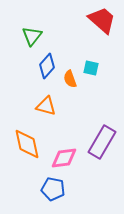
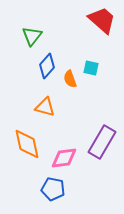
orange triangle: moved 1 px left, 1 px down
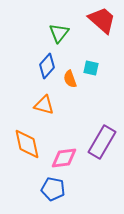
green triangle: moved 27 px right, 3 px up
orange triangle: moved 1 px left, 2 px up
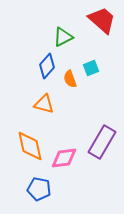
green triangle: moved 4 px right, 4 px down; rotated 25 degrees clockwise
cyan square: rotated 35 degrees counterclockwise
orange triangle: moved 1 px up
orange diamond: moved 3 px right, 2 px down
blue pentagon: moved 14 px left
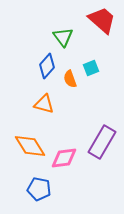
green triangle: rotated 40 degrees counterclockwise
orange diamond: rotated 20 degrees counterclockwise
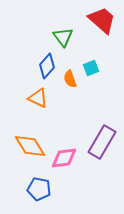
orange triangle: moved 6 px left, 6 px up; rotated 10 degrees clockwise
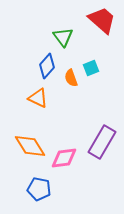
orange semicircle: moved 1 px right, 1 px up
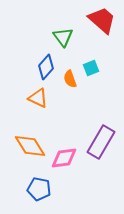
blue diamond: moved 1 px left, 1 px down
orange semicircle: moved 1 px left, 1 px down
purple rectangle: moved 1 px left
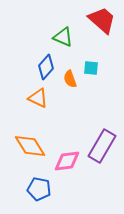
green triangle: rotated 30 degrees counterclockwise
cyan square: rotated 28 degrees clockwise
purple rectangle: moved 1 px right, 4 px down
pink diamond: moved 3 px right, 3 px down
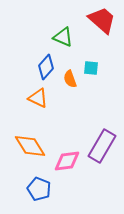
blue pentagon: rotated 10 degrees clockwise
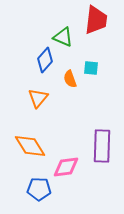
red trapezoid: moved 6 px left; rotated 56 degrees clockwise
blue diamond: moved 1 px left, 7 px up
orange triangle: rotated 45 degrees clockwise
purple rectangle: rotated 28 degrees counterclockwise
pink diamond: moved 1 px left, 6 px down
blue pentagon: rotated 20 degrees counterclockwise
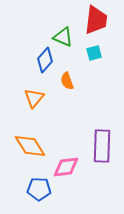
cyan square: moved 3 px right, 15 px up; rotated 21 degrees counterclockwise
orange semicircle: moved 3 px left, 2 px down
orange triangle: moved 4 px left
